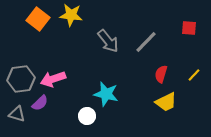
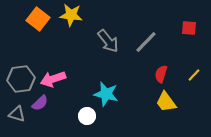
yellow trapezoid: rotated 80 degrees clockwise
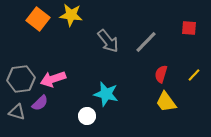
gray triangle: moved 2 px up
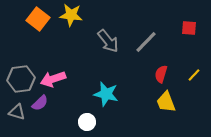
yellow trapezoid: rotated 15 degrees clockwise
white circle: moved 6 px down
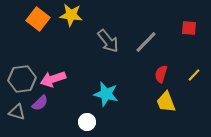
gray hexagon: moved 1 px right
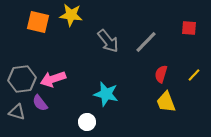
orange square: moved 3 px down; rotated 25 degrees counterclockwise
purple semicircle: rotated 96 degrees clockwise
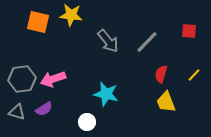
red square: moved 3 px down
gray line: moved 1 px right
purple semicircle: moved 4 px right, 6 px down; rotated 84 degrees counterclockwise
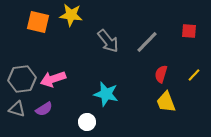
gray triangle: moved 3 px up
